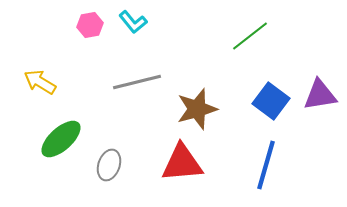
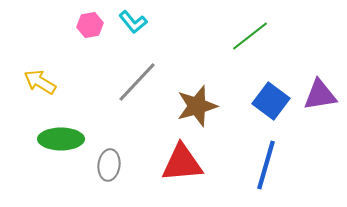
gray line: rotated 33 degrees counterclockwise
brown star: moved 3 px up
green ellipse: rotated 42 degrees clockwise
gray ellipse: rotated 12 degrees counterclockwise
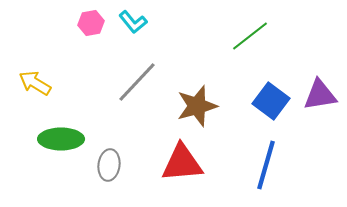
pink hexagon: moved 1 px right, 2 px up
yellow arrow: moved 5 px left, 1 px down
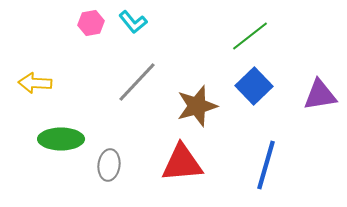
yellow arrow: rotated 28 degrees counterclockwise
blue square: moved 17 px left, 15 px up; rotated 9 degrees clockwise
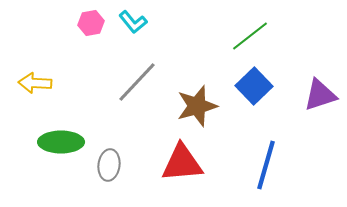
purple triangle: rotated 9 degrees counterclockwise
green ellipse: moved 3 px down
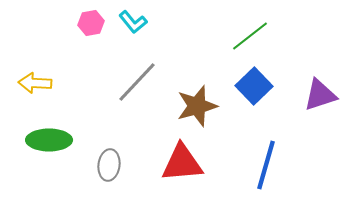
green ellipse: moved 12 px left, 2 px up
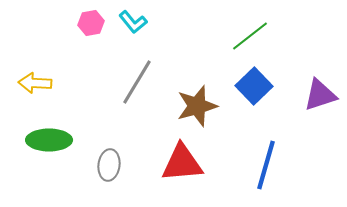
gray line: rotated 12 degrees counterclockwise
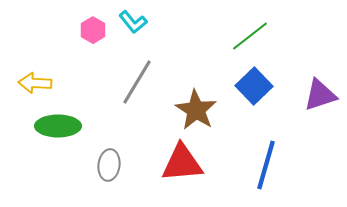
pink hexagon: moved 2 px right, 7 px down; rotated 20 degrees counterclockwise
brown star: moved 1 px left, 4 px down; rotated 24 degrees counterclockwise
green ellipse: moved 9 px right, 14 px up
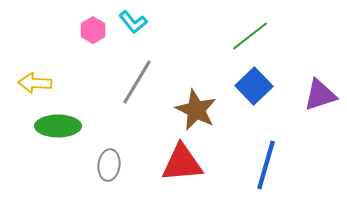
brown star: rotated 6 degrees counterclockwise
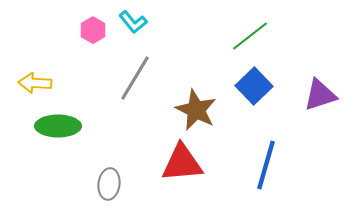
gray line: moved 2 px left, 4 px up
gray ellipse: moved 19 px down
